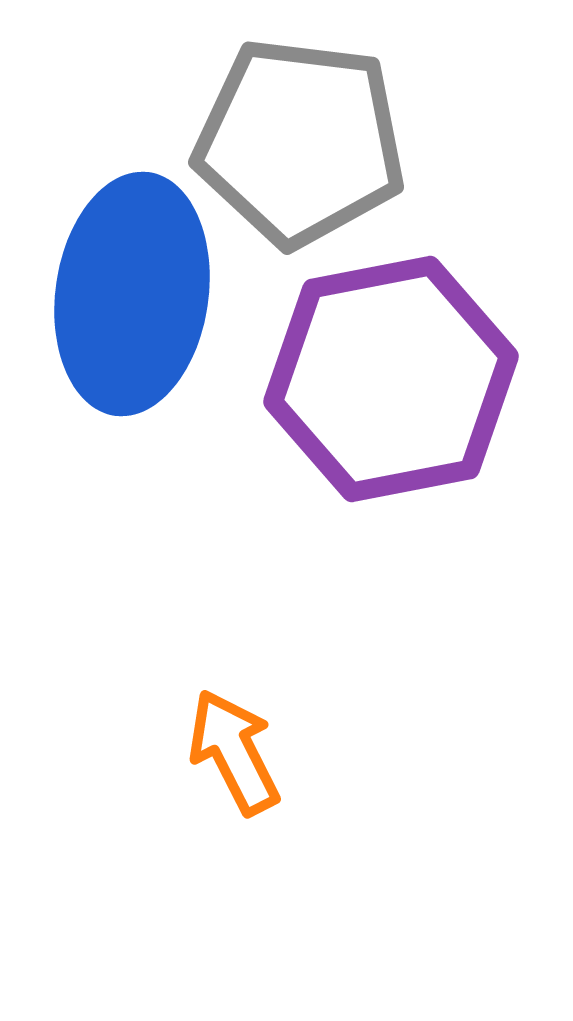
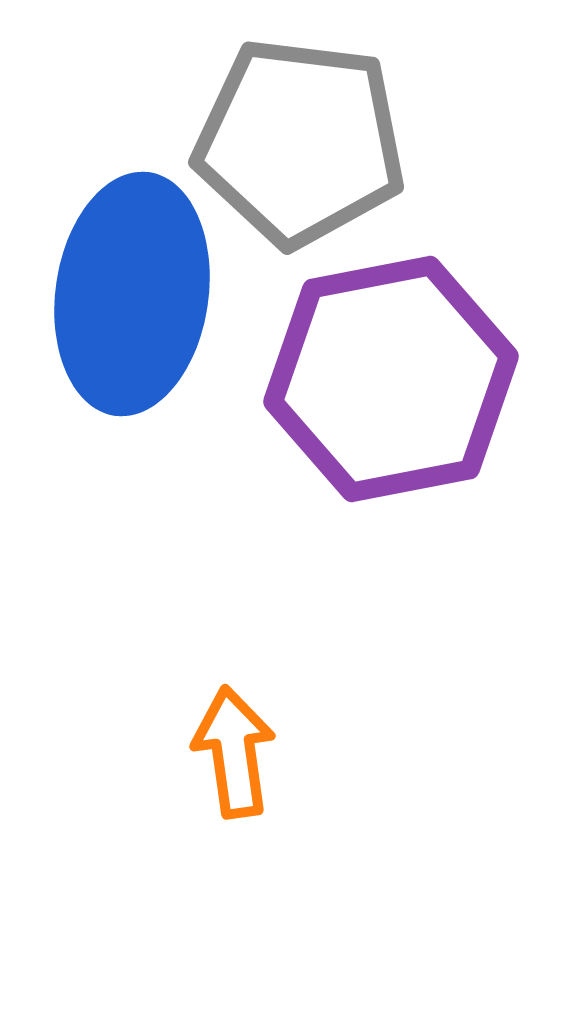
orange arrow: rotated 19 degrees clockwise
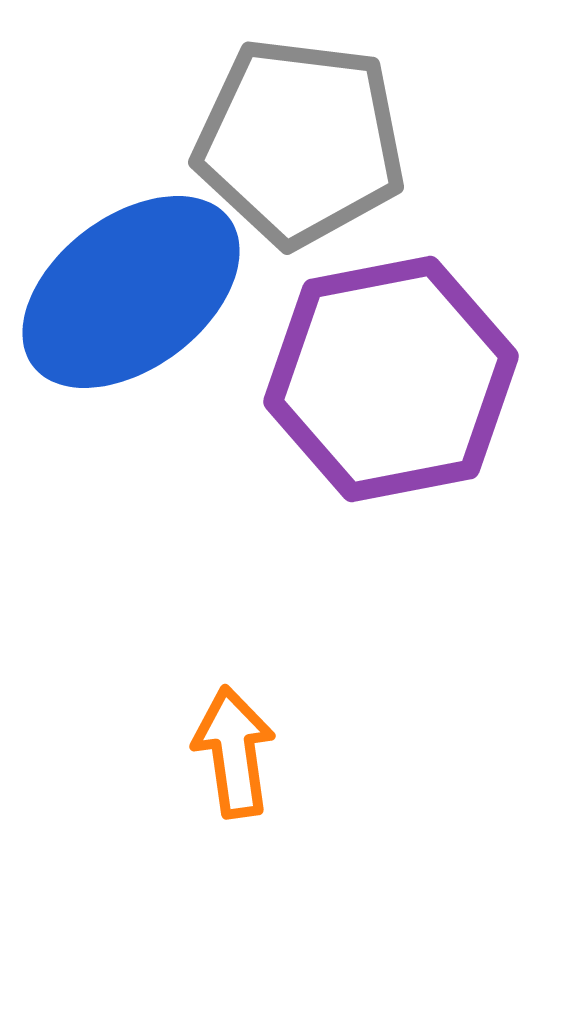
blue ellipse: moved 1 px left, 2 px up; rotated 45 degrees clockwise
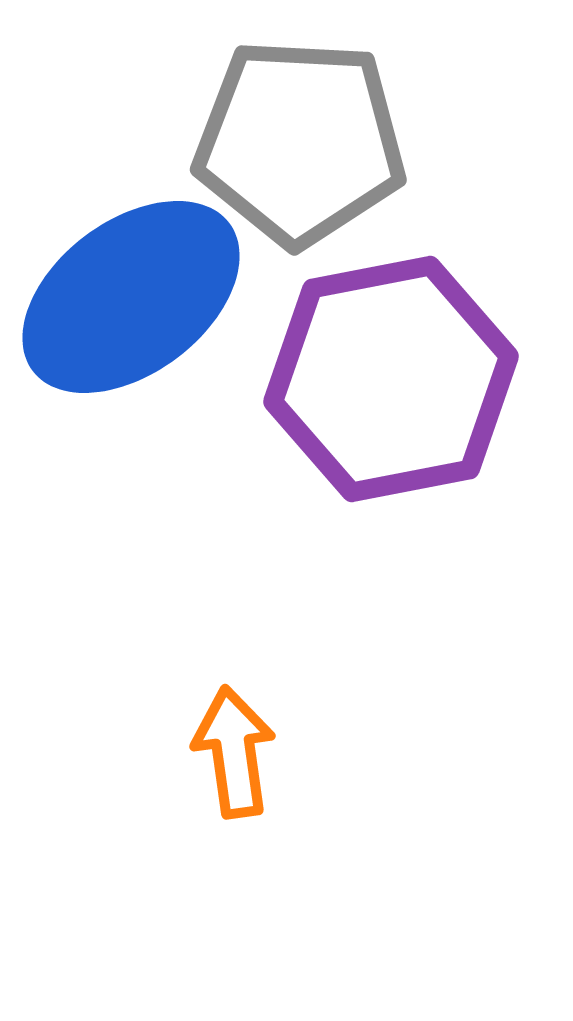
gray pentagon: rotated 4 degrees counterclockwise
blue ellipse: moved 5 px down
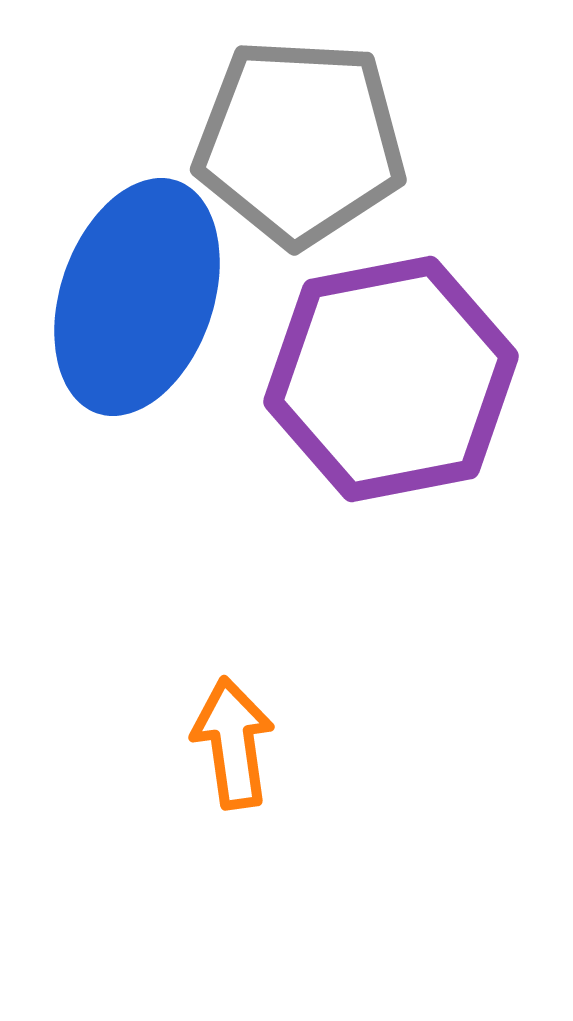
blue ellipse: moved 6 px right; rotated 34 degrees counterclockwise
orange arrow: moved 1 px left, 9 px up
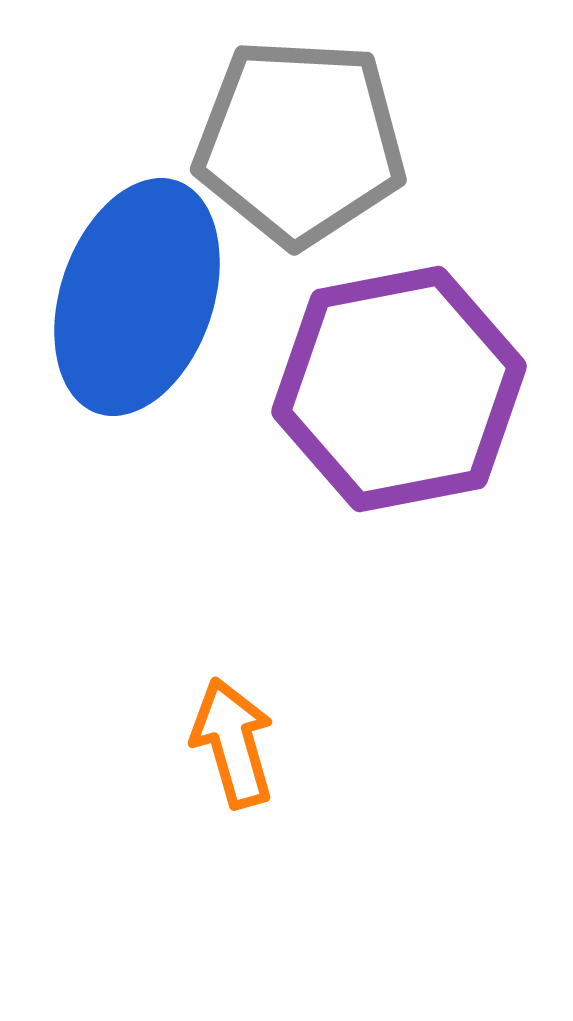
purple hexagon: moved 8 px right, 10 px down
orange arrow: rotated 8 degrees counterclockwise
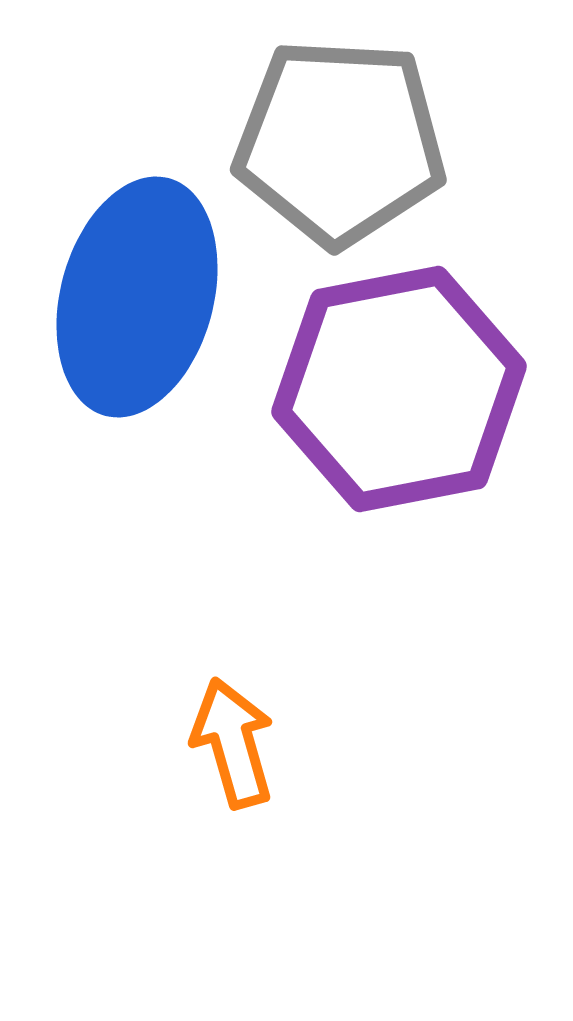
gray pentagon: moved 40 px right
blue ellipse: rotated 4 degrees counterclockwise
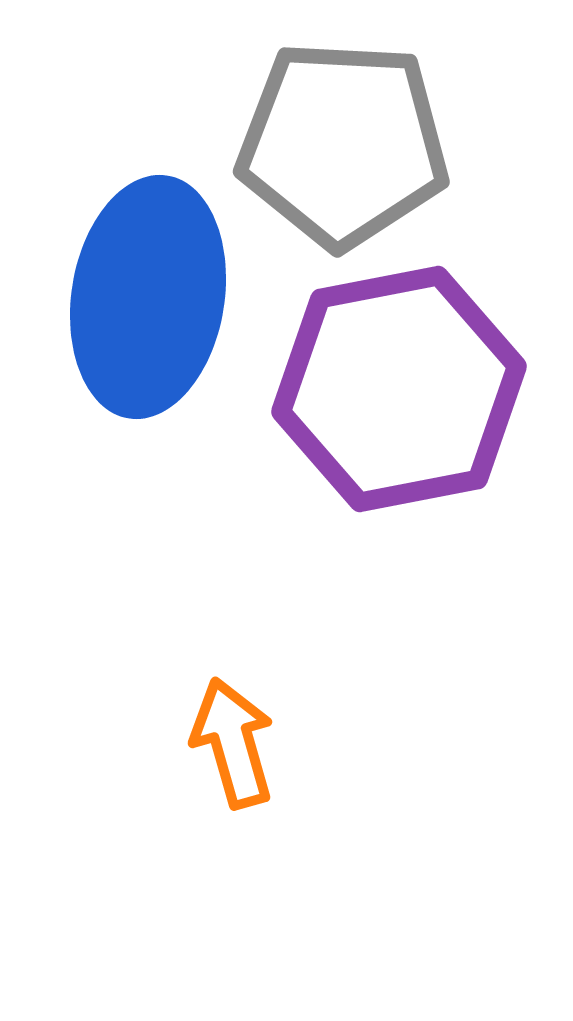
gray pentagon: moved 3 px right, 2 px down
blue ellipse: moved 11 px right; rotated 6 degrees counterclockwise
